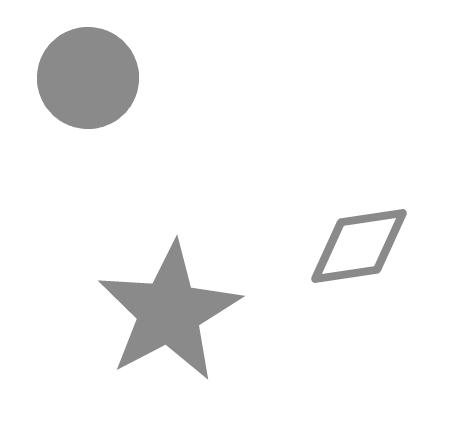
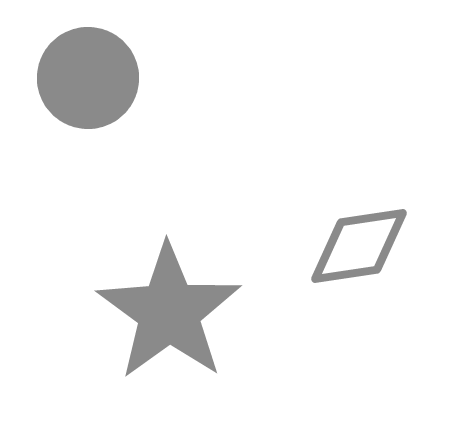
gray star: rotated 8 degrees counterclockwise
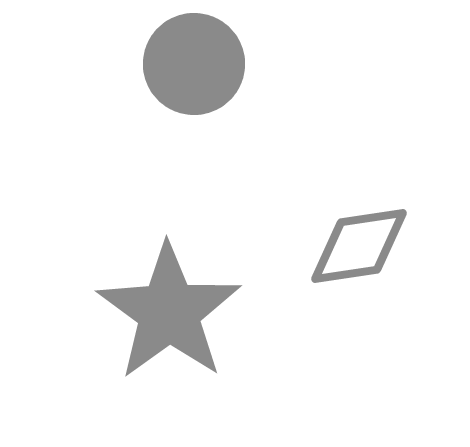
gray circle: moved 106 px right, 14 px up
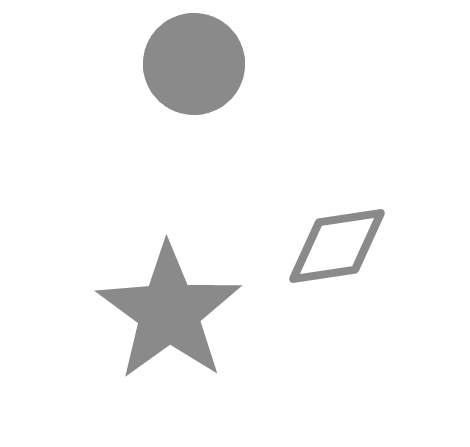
gray diamond: moved 22 px left
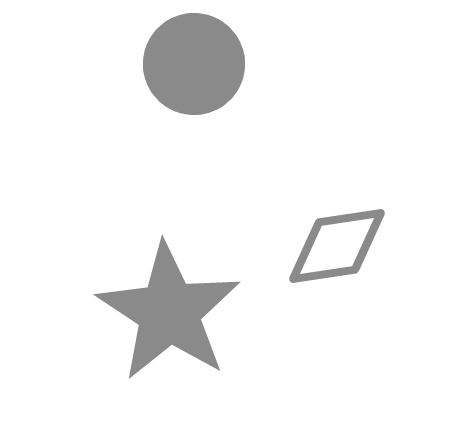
gray star: rotated 3 degrees counterclockwise
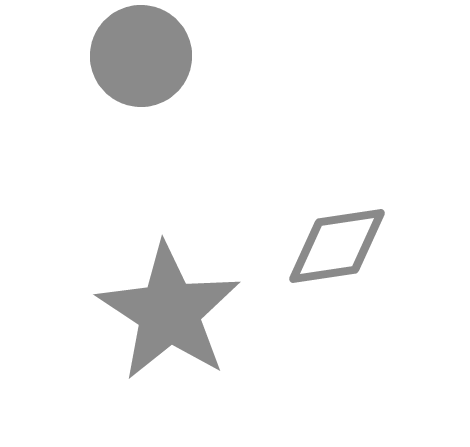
gray circle: moved 53 px left, 8 px up
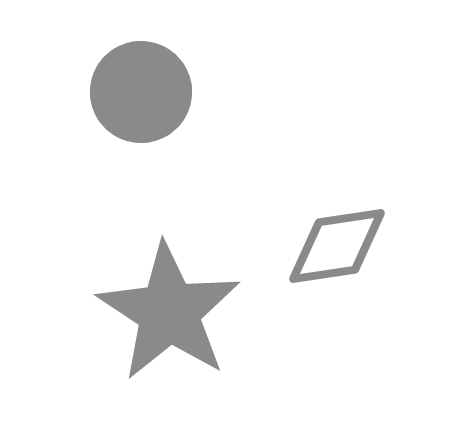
gray circle: moved 36 px down
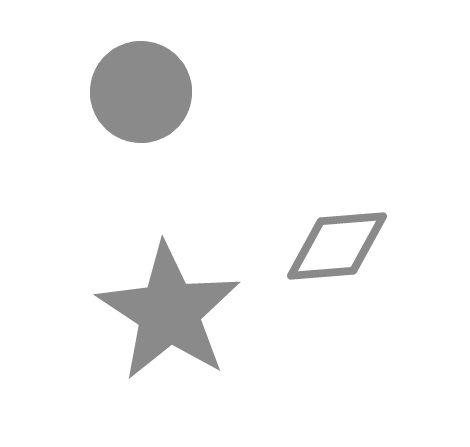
gray diamond: rotated 4 degrees clockwise
